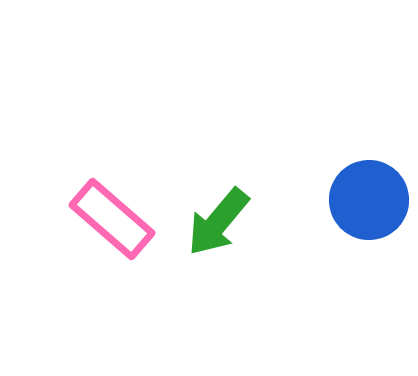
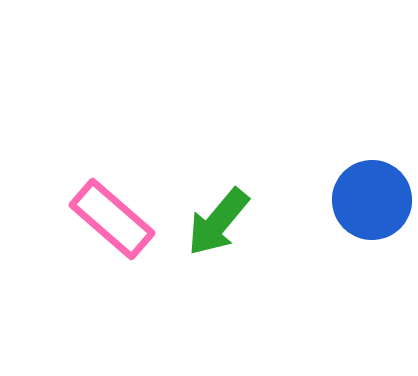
blue circle: moved 3 px right
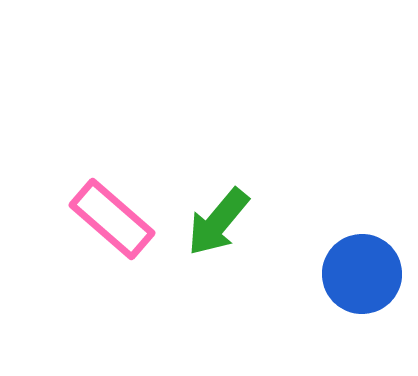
blue circle: moved 10 px left, 74 px down
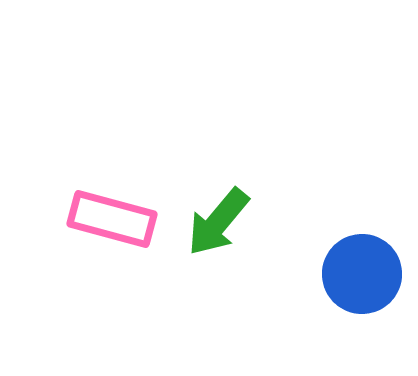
pink rectangle: rotated 26 degrees counterclockwise
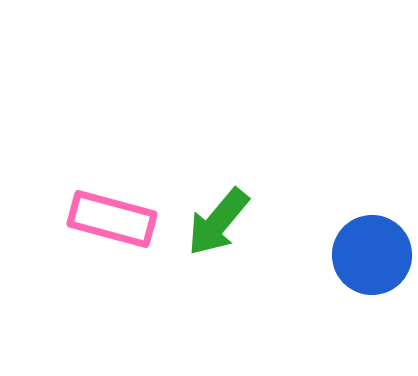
blue circle: moved 10 px right, 19 px up
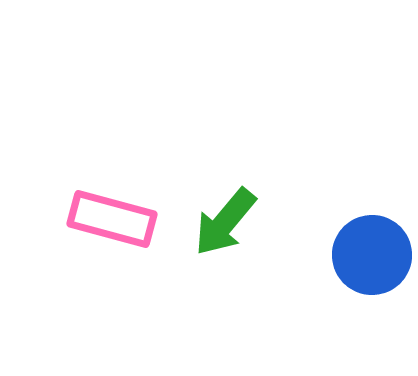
green arrow: moved 7 px right
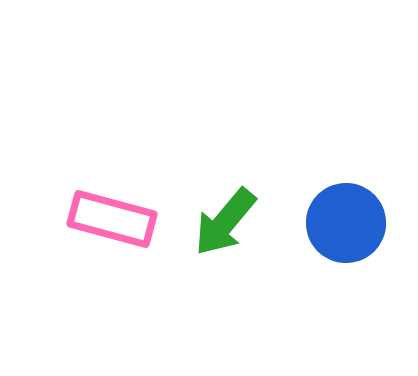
blue circle: moved 26 px left, 32 px up
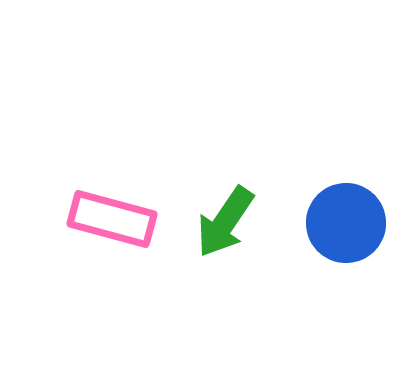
green arrow: rotated 6 degrees counterclockwise
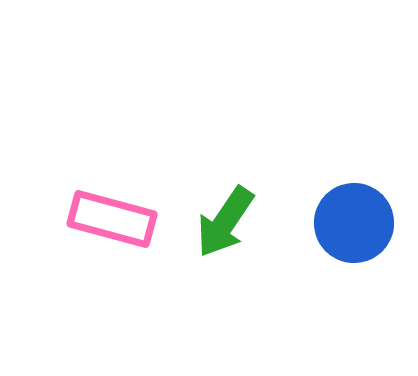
blue circle: moved 8 px right
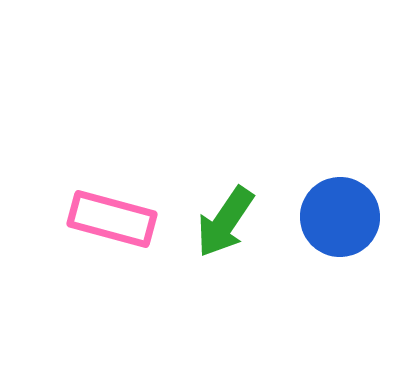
blue circle: moved 14 px left, 6 px up
